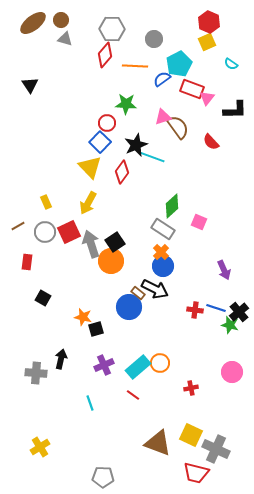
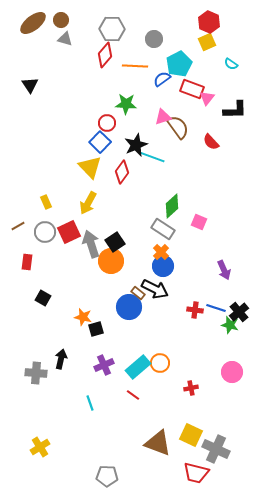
gray pentagon at (103, 477): moved 4 px right, 1 px up
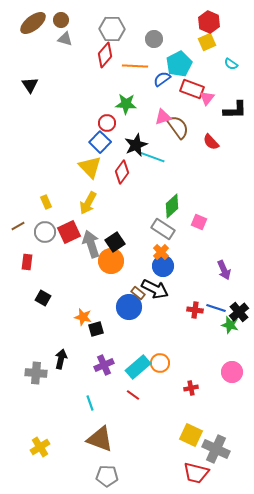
brown triangle at (158, 443): moved 58 px left, 4 px up
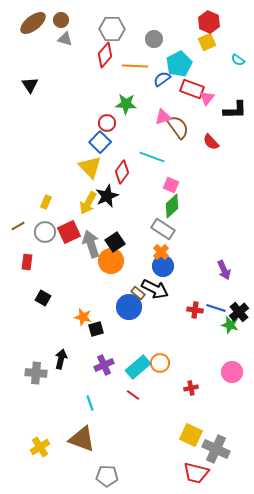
cyan semicircle at (231, 64): moved 7 px right, 4 px up
black star at (136, 145): moved 29 px left, 51 px down
yellow rectangle at (46, 202): rotated 48 degrees clockwise
pink square at (199, 222): moved 28 px left, 37 px up
brown triangle at (100, 439): moved 18 px left
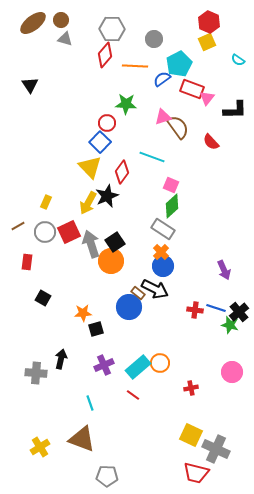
orange star at (83, 317): moved 4 px up; rotated 18 degrees counterclockwise
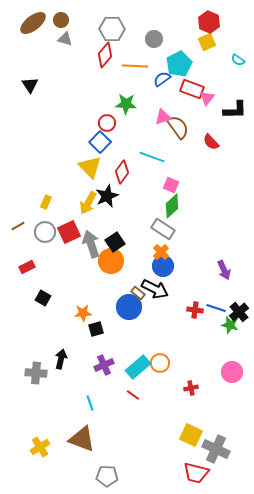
red rectangle at (27, 262): moved 5 px down; rotated 56 degrees clockwise
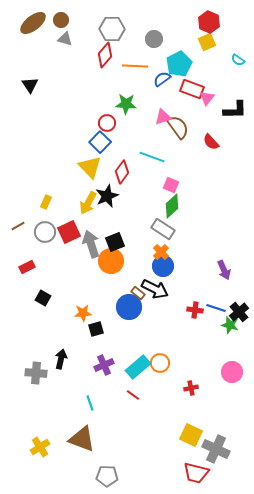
black square at (115, 242): rotated 12 degrees clockwise
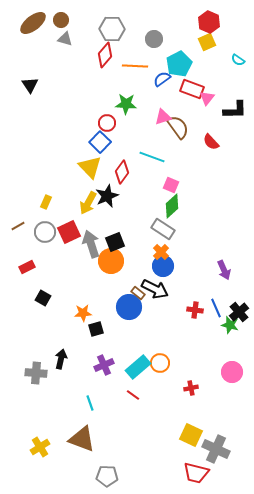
blue line at (216, 308): rotated 48 degrees clockwise
